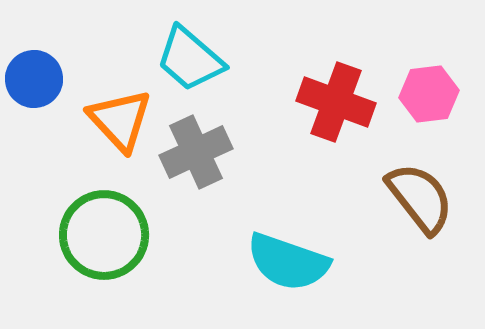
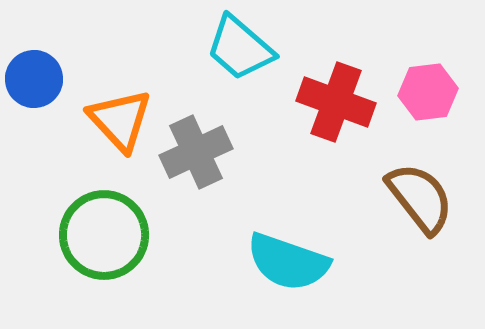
cyan trapezoid: moved 50 px right, 11 px up
pink hexagon: moved 1 px left, 2 px up
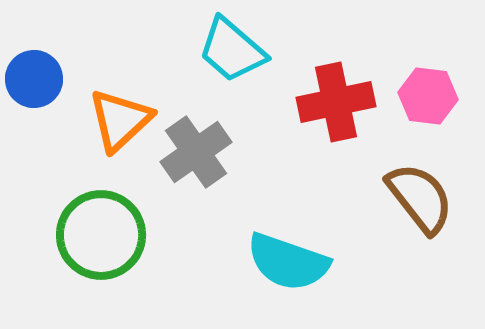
cyan trapezoid: moved 8 px left, 2 px down
pink hexagon: moved 4 px down; rotated 14 degrees clockwise
red cross: rotated 32 degrees counterclockwise
orange triangle: rotated 30 degrees clockwise
gray cross: rotated 10 degrees counterclockwise
green circle: moved 3 px left
